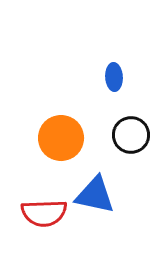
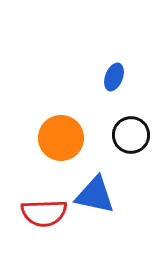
blue ellipse: rotated 24 degrees clockwise
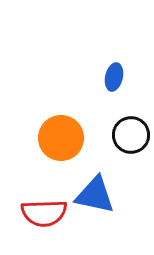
blue ellipse: rotated 8 degrees counterclockwise
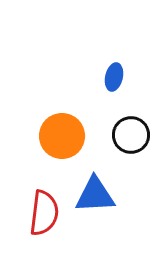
orange circle: moved 1 px right, 2 px up
blue triangle: rotated 15 degrees counterclockwise
red semicircle: rotated 81 degrees counterclockwise
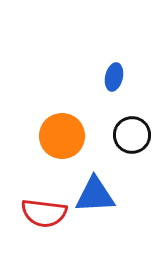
black circle: moved 1 px right
red semicircle: rotated 90 degrees clockwise
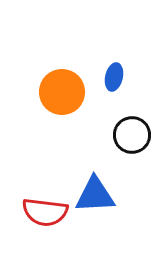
orange circle: moved 44 px up
red semicircle: moved 1 px right, 1 px up
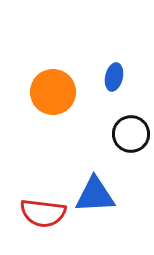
orange circle: moved 9 px left
black circle: moved 1 px left, 1 px up
red semicircle: moved 2 px left, 1 px down
